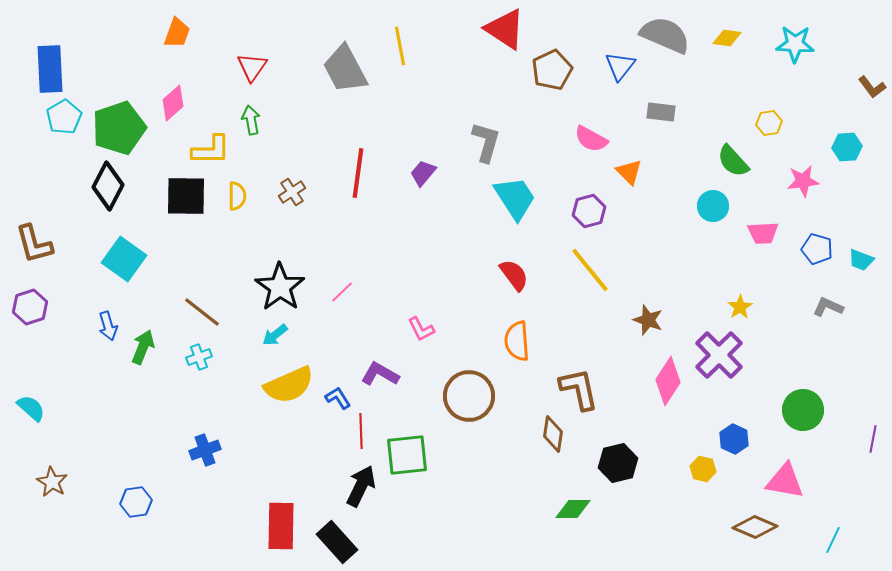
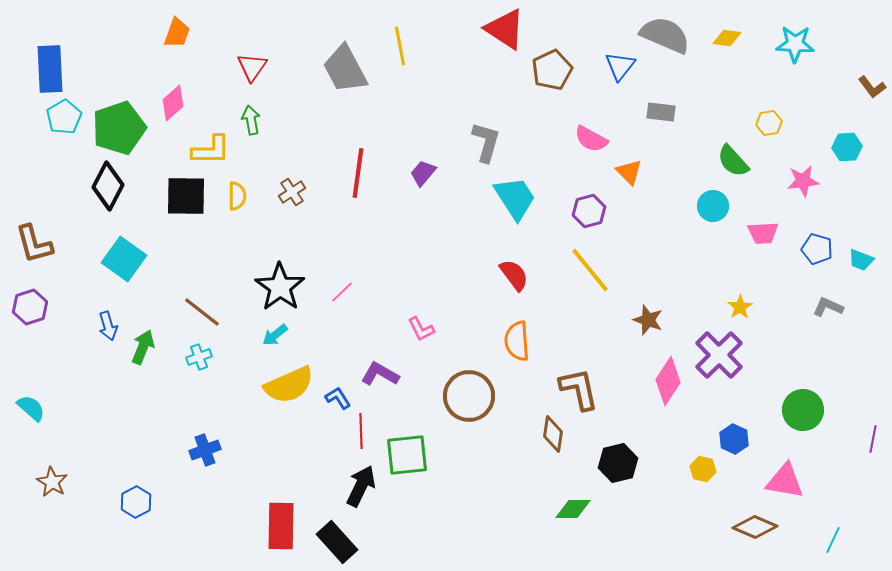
blue hexagon at (136, 502): rotated 20 degrees counterclockwise
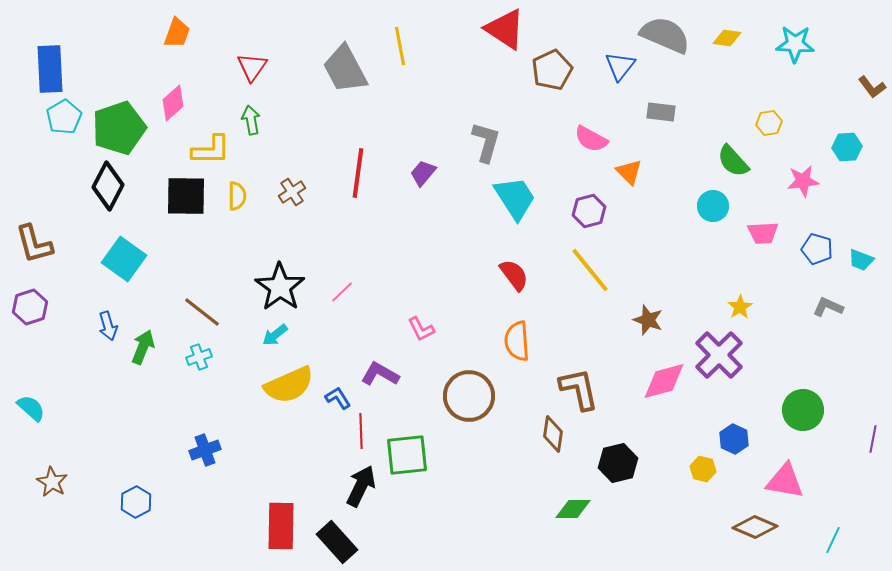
pink diamond at (668, 381): moved 4 px left; rotated 42 degrees clockwise
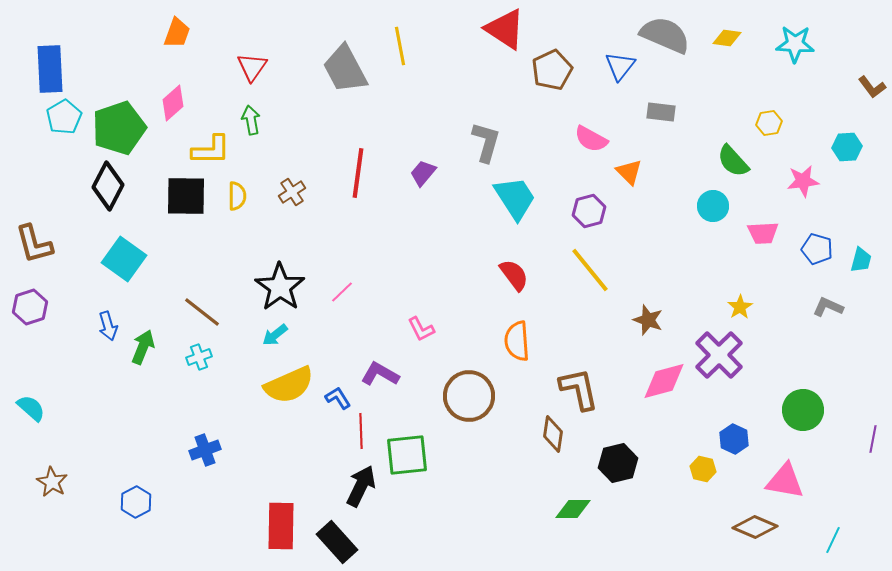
cyan trapezoid at (861, 260): rotated 96 degrees counterclockwise
